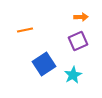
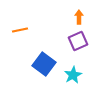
orange arrow: moved 2 px left; rotated 88 degrees counterclockwise
orange line: moved 5 px left
blue square: rotated 20 degrees counterclockwise
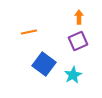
orange line: moved 9 px right, 2 px down
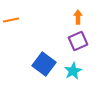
orange arrow: moved 1 px left
orange line: moved 18 px left, 12 px up
cyan star: moved 4 px up
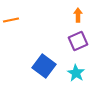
orange arrow: moved 2 px up
blue square: moved 2 px down
cyan star: moved 3 px right, 2 px down; rotated 12 degrees counterclockwise
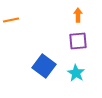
purple square: rotated 18 degrees clockwise
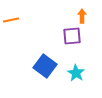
orange arrow: moved 4 px right, 1 px down
purple square: moved 6 px left, 5 px up
blue square: moved 1 px right
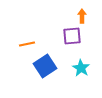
orange line: moved 16 px right, 24 px down
blue square: rotated 20 degrees clockwise
cyan star: moved 5 px right, 5 px up
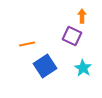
purple square: rotated 30 degrees clockwise
cyan star: moved 2 px right
